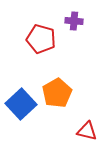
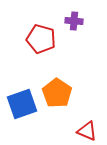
orange pentagon: rotated 8 degrees counterclockwise
blue square: moved 1 px right; rotated 24 degrees clockwise
red triangle: rotated 10 degrees clockwise
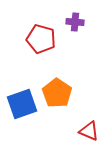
purple cross: moved 1 px right, 1 px down
red triangle: moved 2 px right
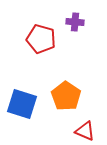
orange pentagon: moved 9 px right, 3 px down
blue square: rotated 36 degrees clockwise
red triangle: moved 4 px left
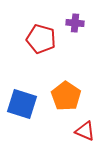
purple cross: moved 1 px down
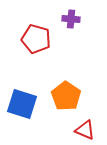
purple cross: moved 4 px left, 4 px up
red pentagon: moved 5 px left
red triangle: moved 1 px up
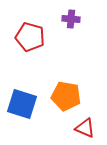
red pentagon: moved 6 px left, 2 px up
orange pentagon: rotated 24 degrees counterclockwise
red triangle: moved 2 px up
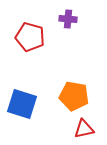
purple cross: moved 3 px left
orange pentagon: moved 8 px right
red triangle: moved 1 px left, 1 px down; rotated 35 degrees counterclockwise
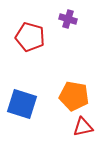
purple cross: rotated 12 degrees clockwise
red triangle: moved 1 px left, 2 px up
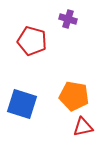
red pentagon: moved 2 px right, 4 px down
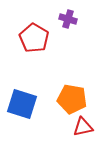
red pentagon: moved 2 px right, 3 px up; rotated 16 degrees clockwise
orange pentagon: moved 2 px left, 3 px down
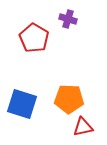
orange pentagon: moved 3 px left; rotated 8 degrees counterclockwise
